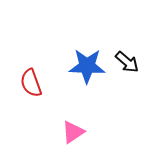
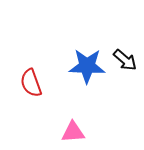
black arrow: moved 2 px left, 2 px up
pink triangle: rotated 30 degrees clockwise
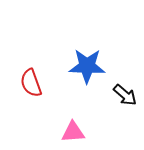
black arrow: moved 35 px down
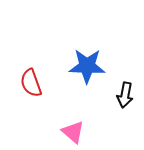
black arrow: rotated 60 degrees clockwise
pink triangle: rotated 45 degrees clockwise
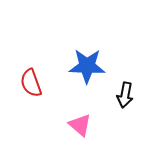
pink triangle: moved 7 px right, 7 px up
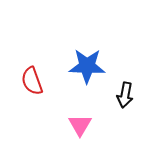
red semicircle: moved 1 px right, 2 px up
pink triangle: rotated 20 degrees clockwise
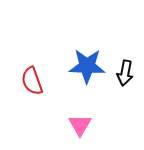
black arrow: moved 22 px up
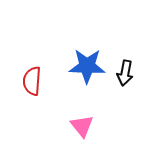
red semicircle: rotated 24 degrees clockwise
pink triangle: moved 2 px right, 1 px down; rotated 10 degrees counterclockwise
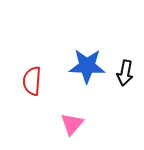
pink triangle: moved 10 px left, 2 px up; rotated 20 degrees clockwise
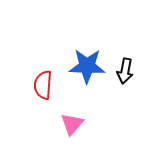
black arrow: moved 2 px up
red semicircle: moved 11 px right, 4 px down
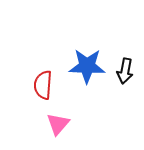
pink triangle: moved 14 px left
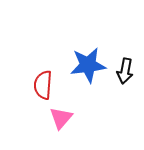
blue star: moved 1 px right, 1 px up; rotated 9 degrees counterclockwise
pink triangle: moved 3 px right, 6 px up
